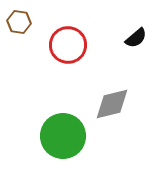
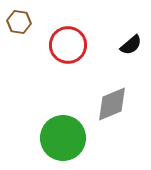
black semicircle: moved 5 px left, 7 px down
gray diamond: rotated 9 degrees counterclockwise
green circle: moved 2 px down
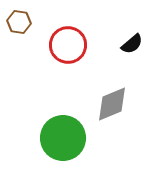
black semicircle: moved 1 px right, 1 px up
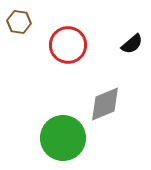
gray diamond: moved 7 px left
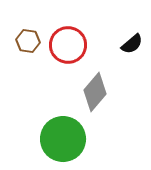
brown hexagon: moved 9 px right, 19 px down
gray diamond: moved 10 px left, 12 px up; rotated 27 degrees counterclockwise
green circle: moved 1 px down
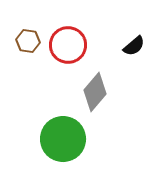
black semicircle: moved 2 px right, 2 px down
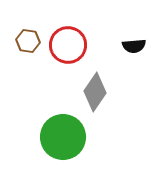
black semicircle: rotated 35 degrees clockwise
gray diamond: rotated 6 degrees counterclockwise
green circle: moved 2 px up
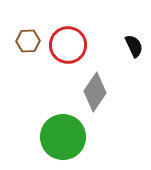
brown hexagon: rotated 10 degrees counterclockwise
black semicircle: rotated 110 degrees counterclockwise
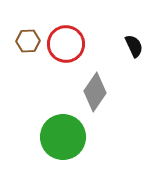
red circle: moved 2 px left, 1 px up
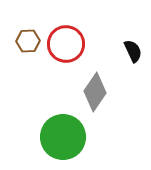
black semicircle: moved 1 px left, 5 px down
